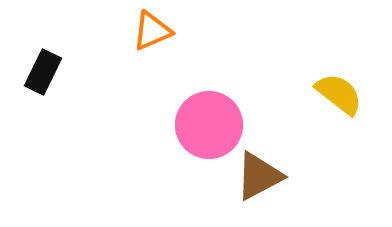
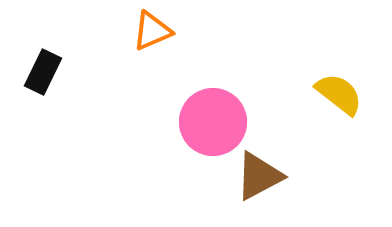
pink circle: moved 4 px right, 3 px up
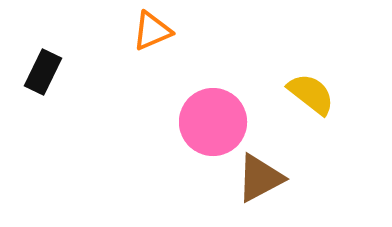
yellow semicircle: moved 28 px left
brown triangle: moved 1 px right, 2 px down
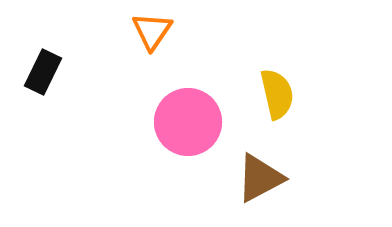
orange triangle: rotated 33 degrees counterclockwise
yellow semicircle: moved 34 px left; rotated 39 degrees clockwise
pink circle: moved 25 px left
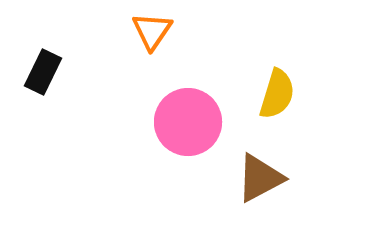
yellow semicircle: rotated 30 degrees clockwise
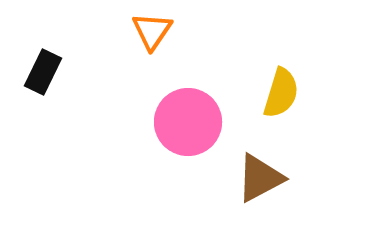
yellow semicircle: moved 4 px right, 1 px up
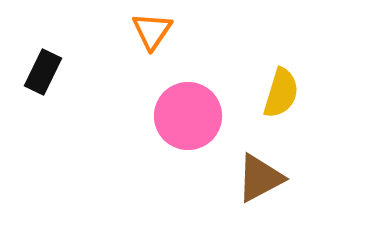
pink circle: moved 6 px up
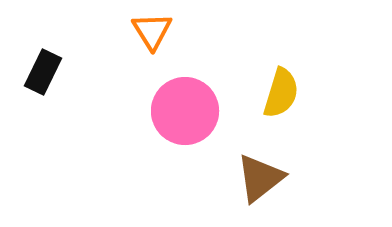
orange triangle: rotated 6 degrees counterclockwise
pink circle: moved 3 px left, 5 px up
brown triangle: rotated 10 degrees counterclockwise
